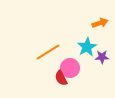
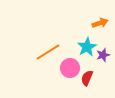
purple star: moved 1 px right, 2 px up; rotated 16 degrees counterclockwise
red semicircle: moved 26 px right; rotated 49 degrees clockwise
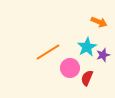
orange arrow: moved 1 px left, 1 px up; rotated 42 degrees clockwise
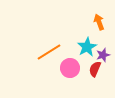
orange arrow: rotated 133 degrees counterclockwise
orange line: moved 1 px right
red semicircle: moved 8 px right, 9 px up
